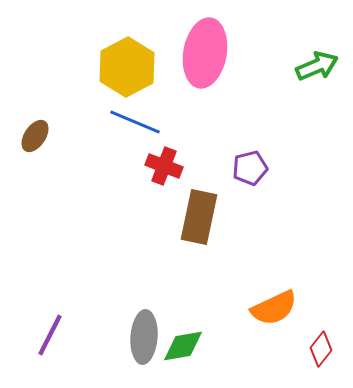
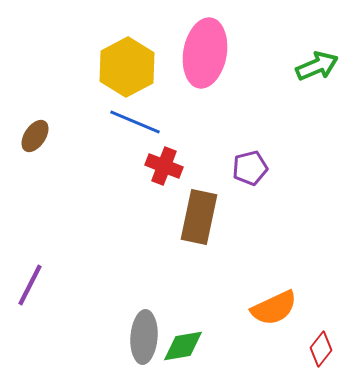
purple line: moved 20 px left, 50 px up
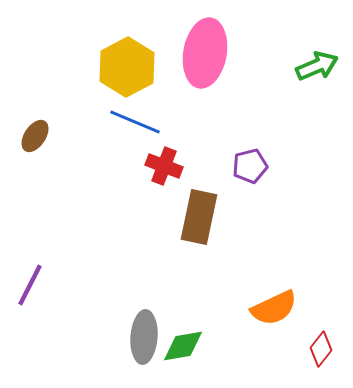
purple pentagon: moved 2 px up
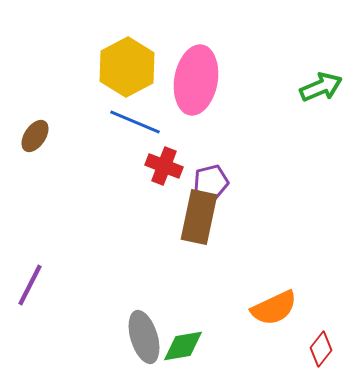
pink ellipse: moved 9 px left, 27 px down
green arrow: moved 4 px right, 21 px down
purple pentagon: moved 39 px left, 16 px down
gray ellipse: rotated 21 degrees counterclockwise
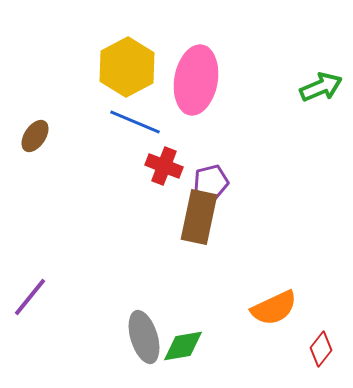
purple line: moved 12 px down; rotated 12 degrees clockwise
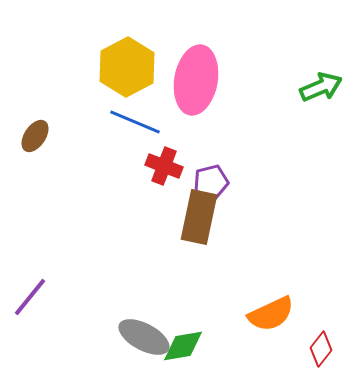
orange semicircle: moved 3 px left, 6 px down
gray ellipse: rotated 45 degrees counterclockwise
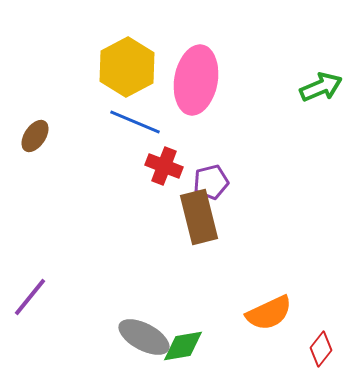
brown rectangle: rotated 26 degrees counterclockwise
orange semicircle: moved 2 px left, 1 px up
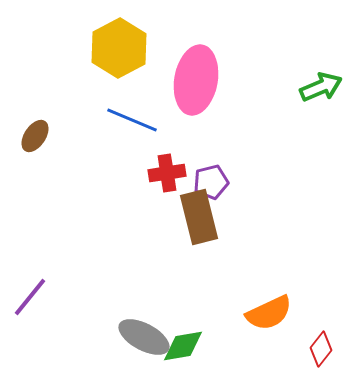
yellow hexagon: moved 8 px left, 19 px up
blue line: moved 3 px left, 2 px up
red cross: moved 3 px right, 7 px down; rotated 30 degrees counterclockwise
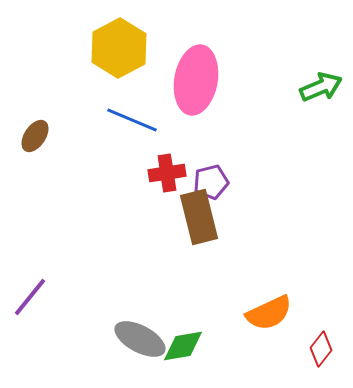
gray ellipse: moved 4 px left, 2 px down
